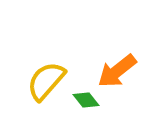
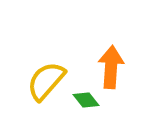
orange arrow: moved 6 px left, 4 px up; rotated 132 degrees clockwise
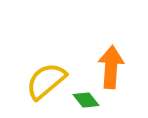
yellow semicircle: rotated 9 degrees clockwise
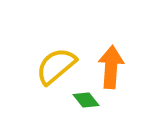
yellow semicircle: moved 10 px right, 15 px up
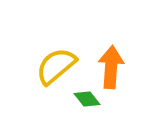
green diamond: moved 1 px right, 1 px up
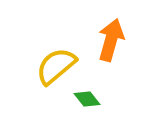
orange arrow: moved 27 px up; rotated 12 degrees clockwise
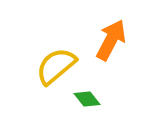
orange arrow: rotated 12 degrees clockwise
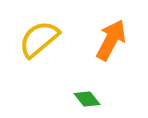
yellow semicircle: moved 17 px left, 27 px up
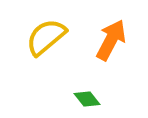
yellow semicircle: moved 7 px right, 2 px up
